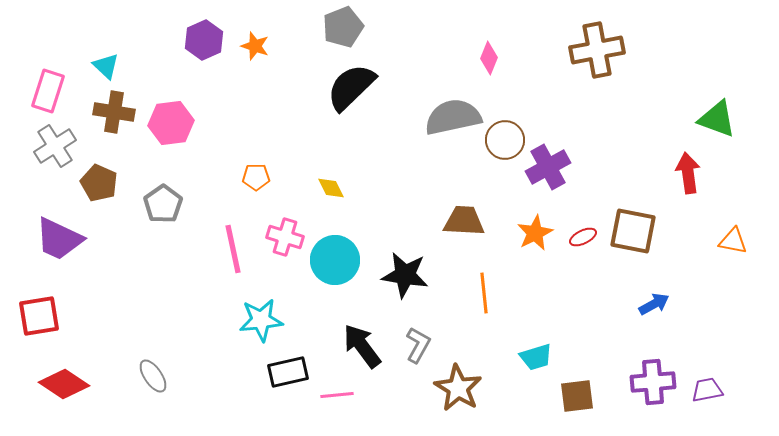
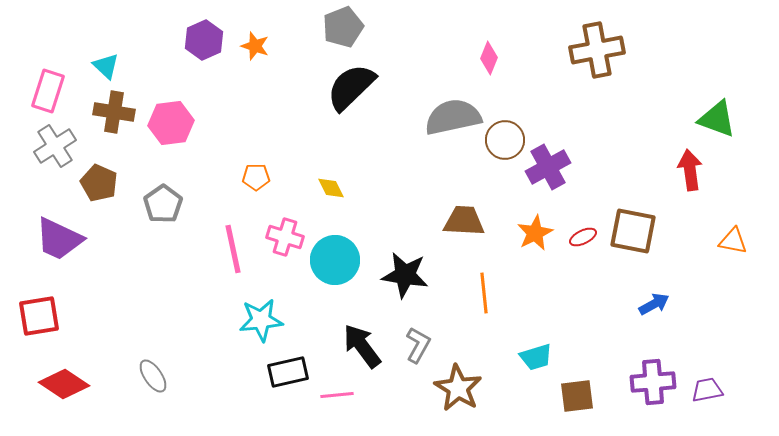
red arrow at (688, 173): moved 2 px right, 3 px up
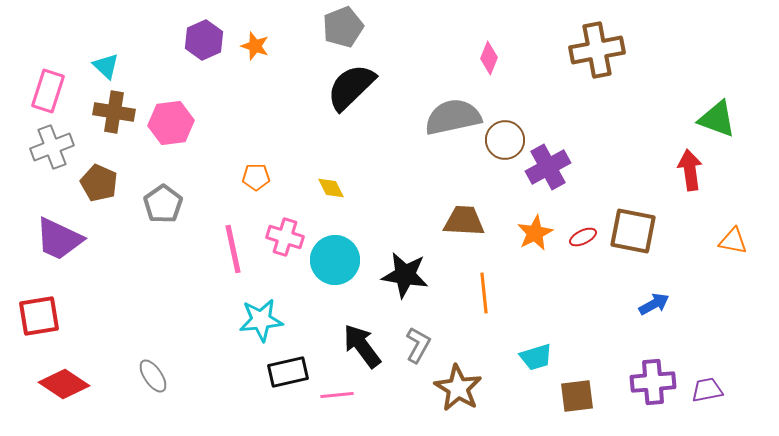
gray cross at (55, 146): moved 3 px left, 1 px down; rotated 12 degrees clockwise
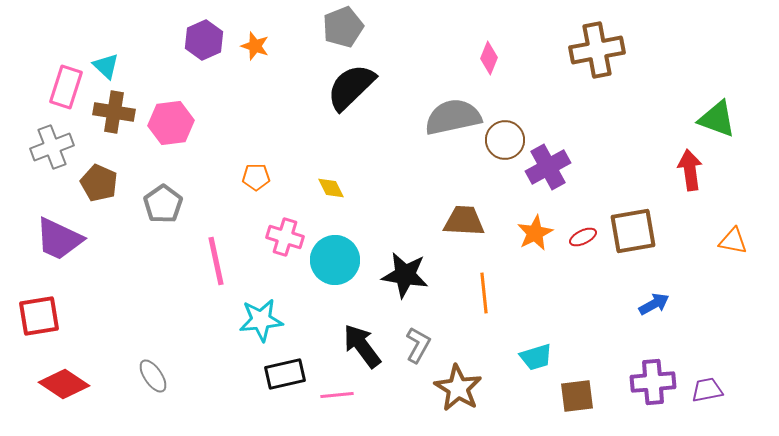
pink rectangle at (48, 91): moved 18 px right, 4 px up
brown square at (633, 231): rotated 21 degrees counterclockwise
pink line at (233, 249): moved 17 px left, 12 px down
black rectangle at (288, 372): moved 3 px left, 2 px down
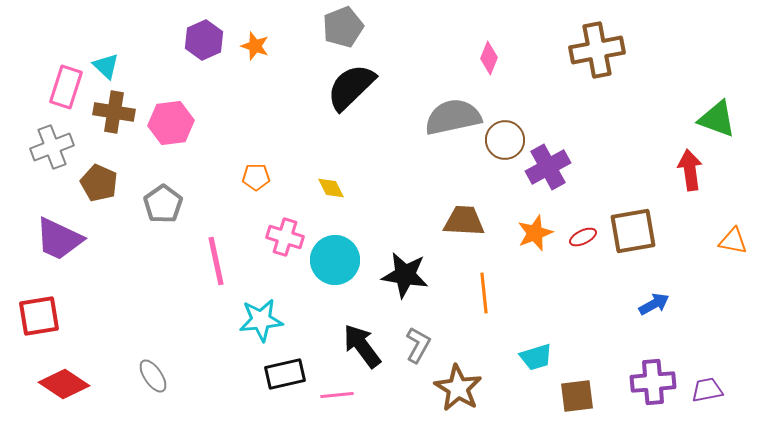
orange star at (535, 233): rotated 6 degrees clockwise
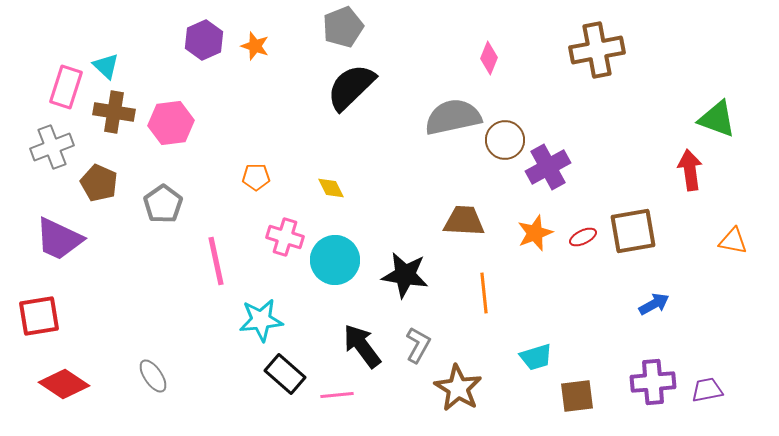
black rectangle at (285, 374): rotated 54 degrees clockwise
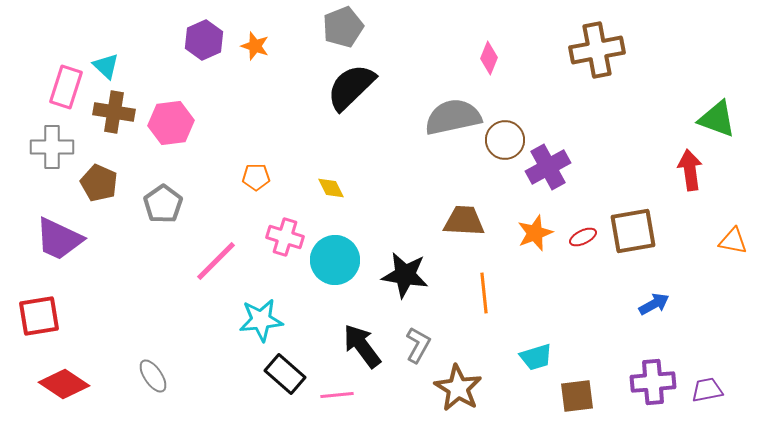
gray cross at (52, 147): rotated 21 degrees clockwise
pink line at (216, 261): rotated 57 degrees clockwise
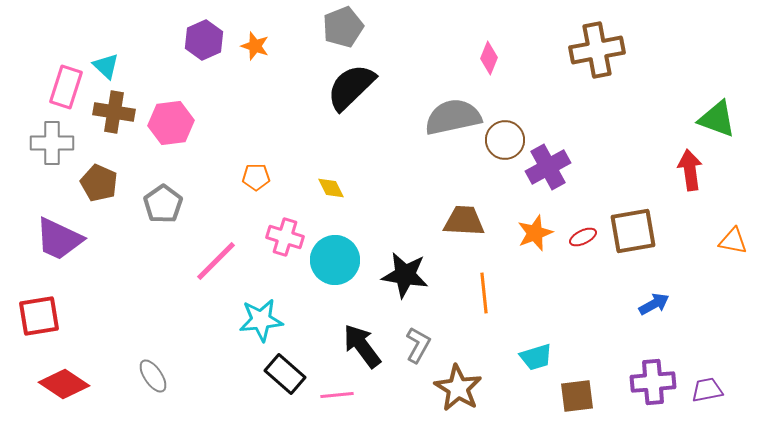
gray cross at (52, 147): moved 4 px up
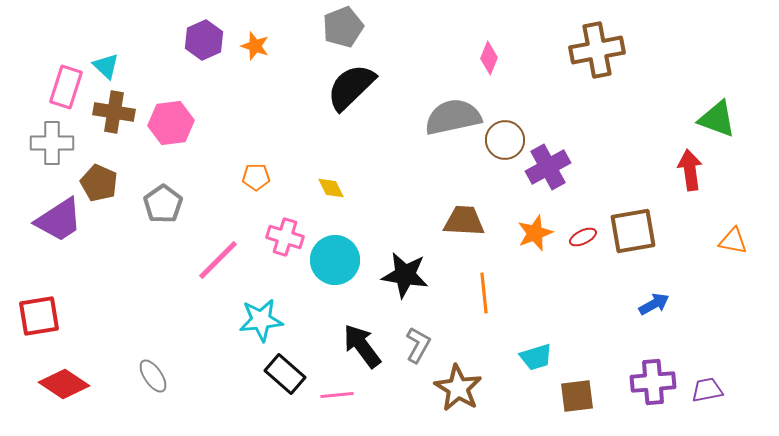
purple trapezoid at (59, 239): moved 19 px up; rotated 58 degrees counterclockwise
pink line at (216, 261): moved 2 px right, 1 px up
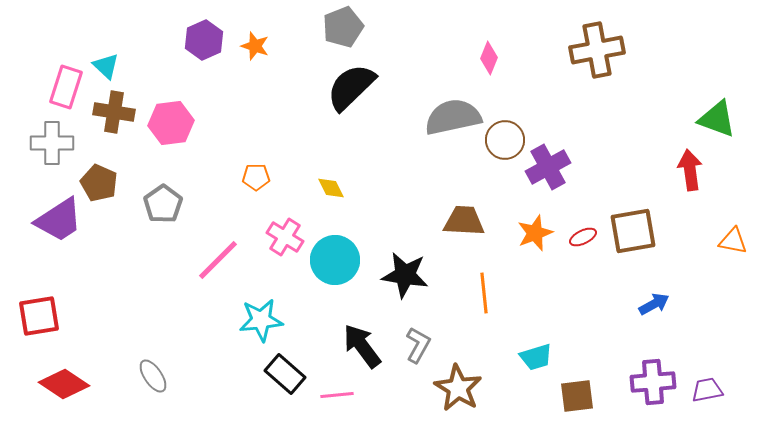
pink cross at (285, 237): rotated 15 degrees clockwise
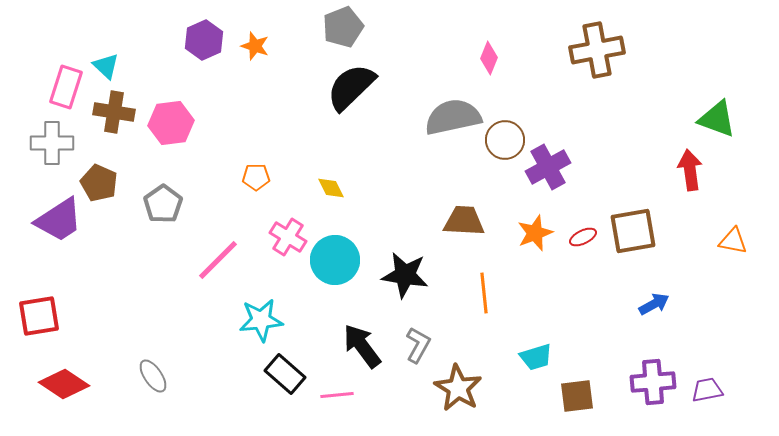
pink cross at (285, 237): moved 3 px right
